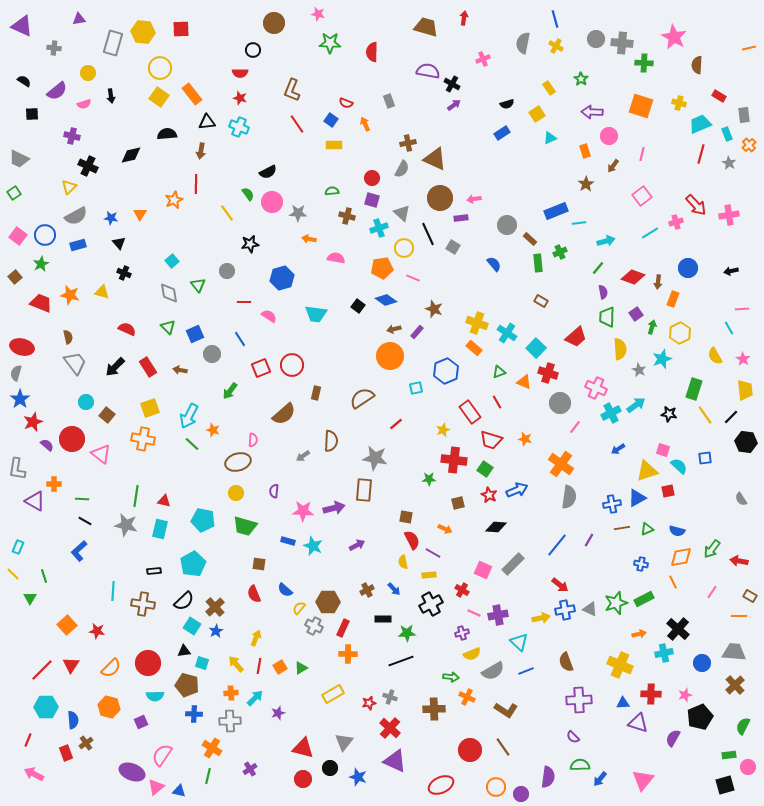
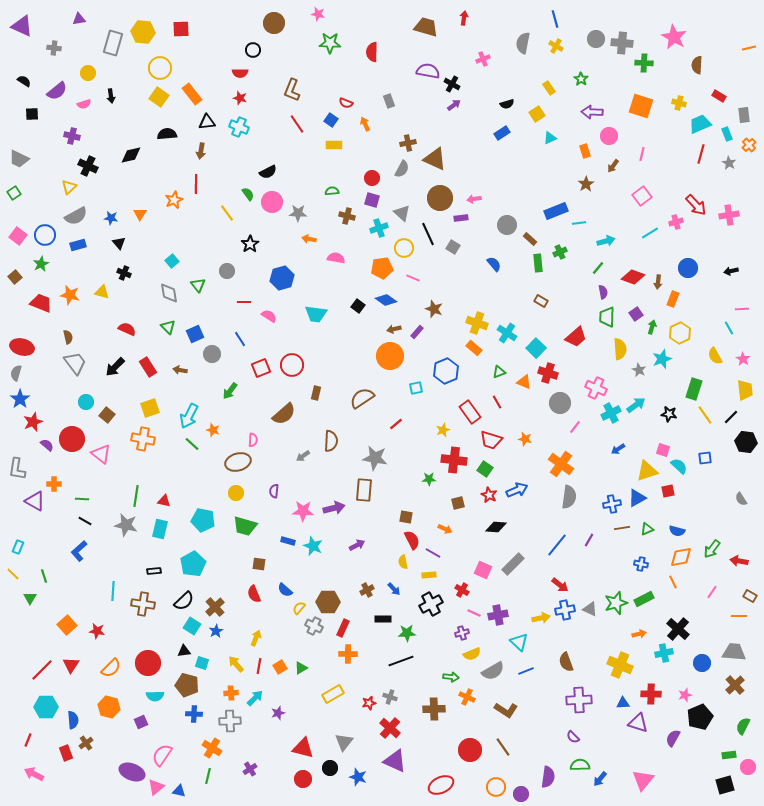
black star at (250, 244): rotated 24 degrees counterclockwise
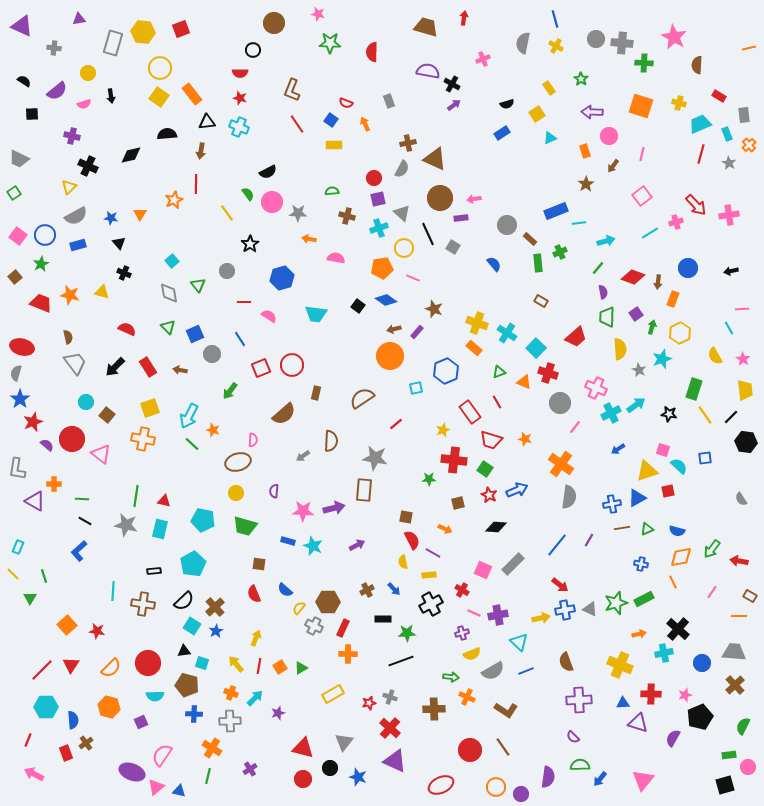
red square at (181, 29): rotated 18 degrees counterclockwise
red circle at (372, 178): moved 2 px right
purple square at (372, 200): moved 6 px right, 1 px up; rotated 28 degrees counterclockwise
orange cross at (231, 693): rotated 24 degrees clockwise
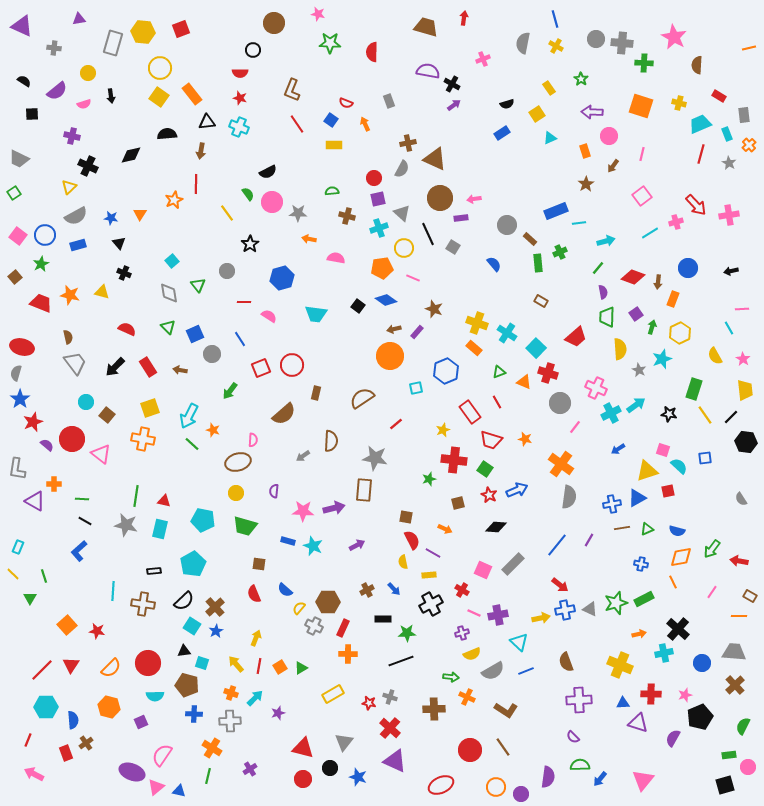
green star at (429, 479): rotated 16 degrees counterclockwise
red star at (369, 703): rotated 24 degrees clockwise
